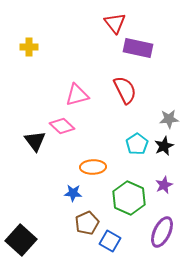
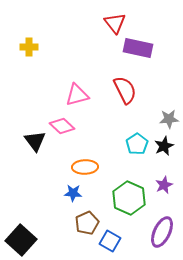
orange ellipse: moved 8 px left
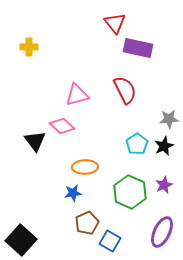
blue star: rotated 12 degrees counterclockwise
green hexagon: moved 1 px right, 6 px up
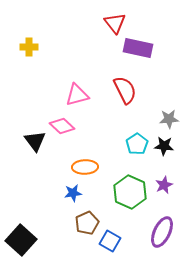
black star: rotated 30 degrees clockwise
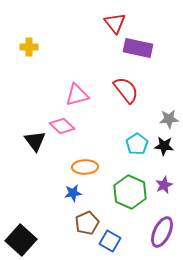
red semicircle: moved 1 px right; rotated 12 degrees counterclockwise
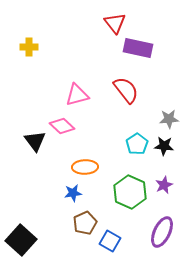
brown pentagon: moved 2 px left
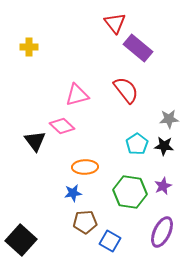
purple rectangle: rotated 28 degrees clockwise
purple star: moved 1 px left, 1 px down
green hexagon: rotated 16 degrees counterclockwise
brown pentagon: moved 1 px up; rotated 20 degrees clockwise
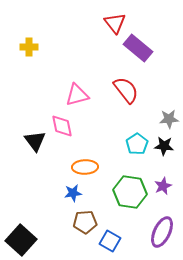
pink diamond: rotated 35 degrees clockwise
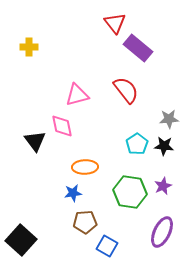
blue square: moved 3 px left, 5 px down
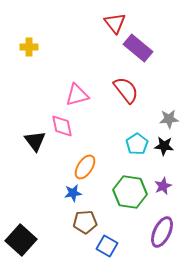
orange ellipse: rotated 55 degrees counterclockwise
